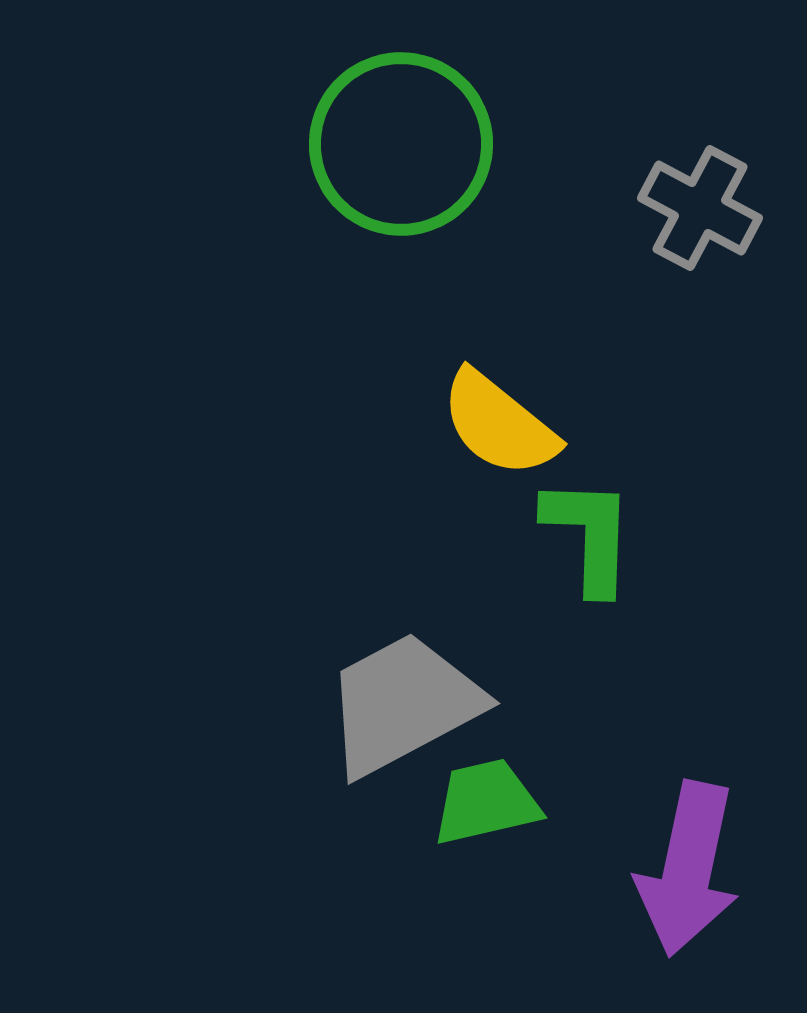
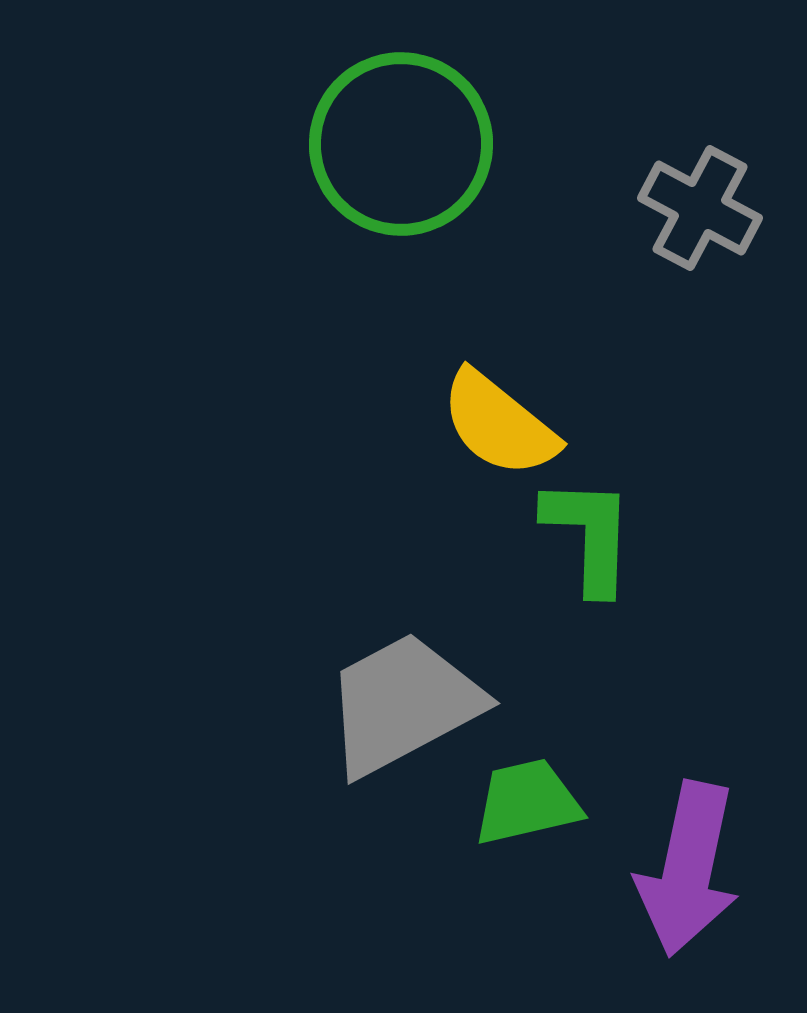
green trapezoid: moved 41 px right
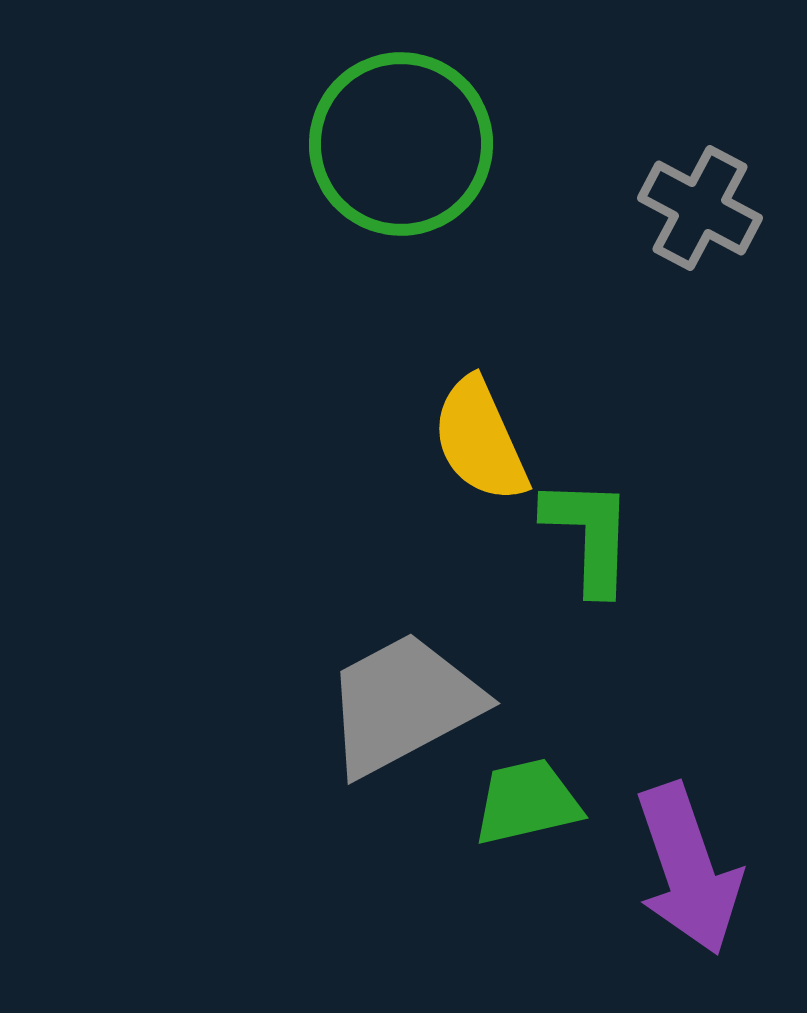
yellow semicircle: moved 19 px left, 16 px down; rotated 27 degrees clockwise
purple arrow: rotated 31 degrees counterclockwise
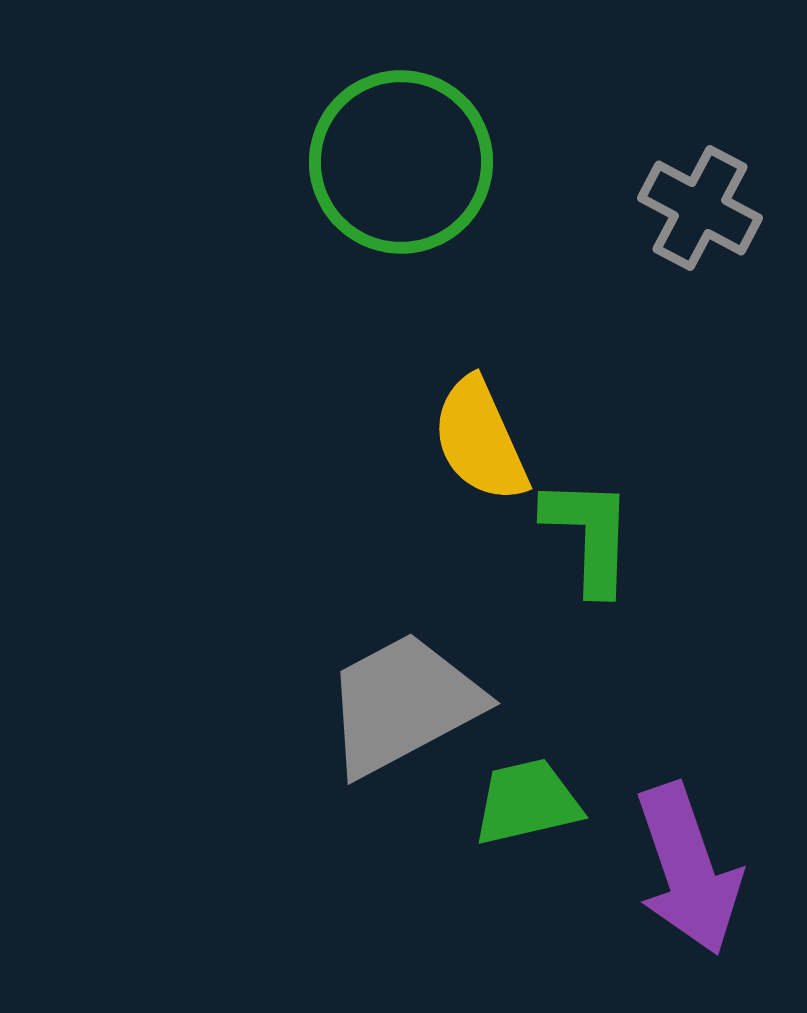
green circle: moved 18 px down
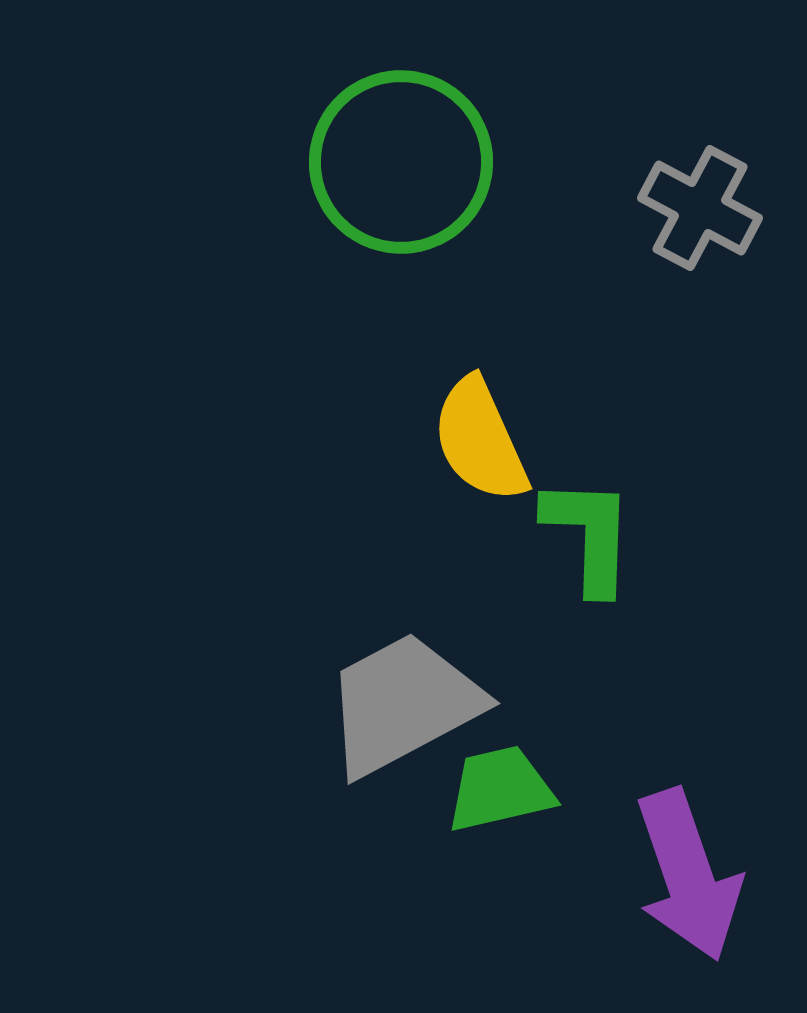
green trapezoid: moved 27 px left, 13 px up
purple arrow: moved 6 px down
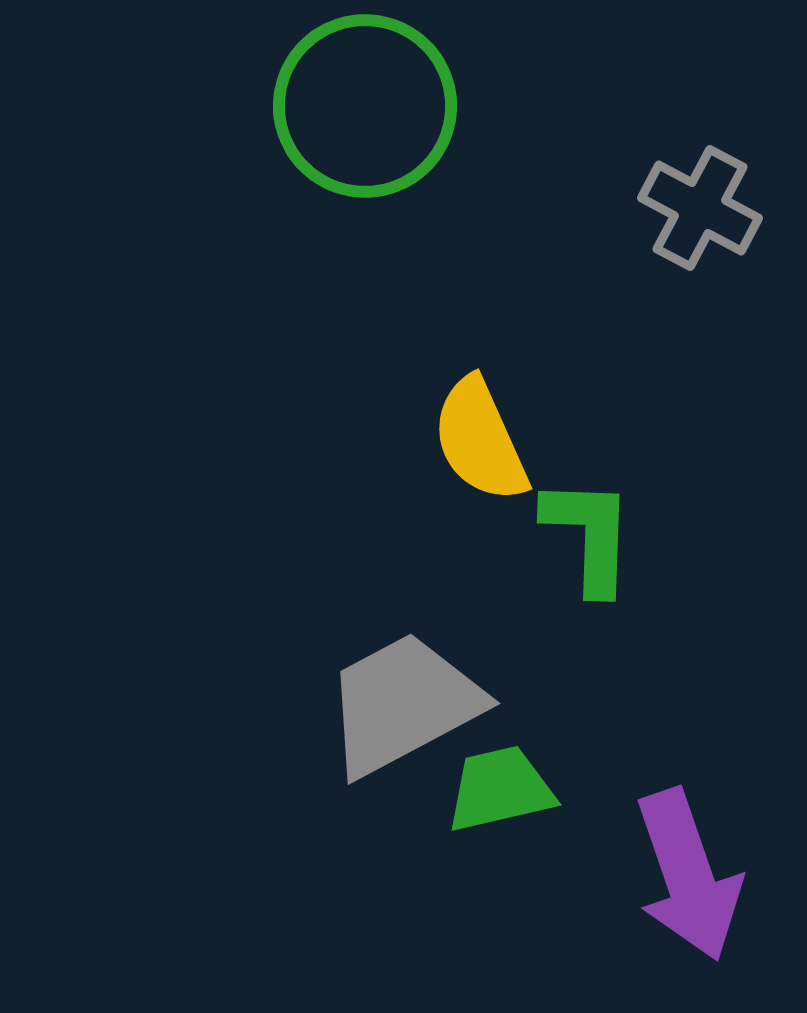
green circle: moved 36 px left, 56 px up
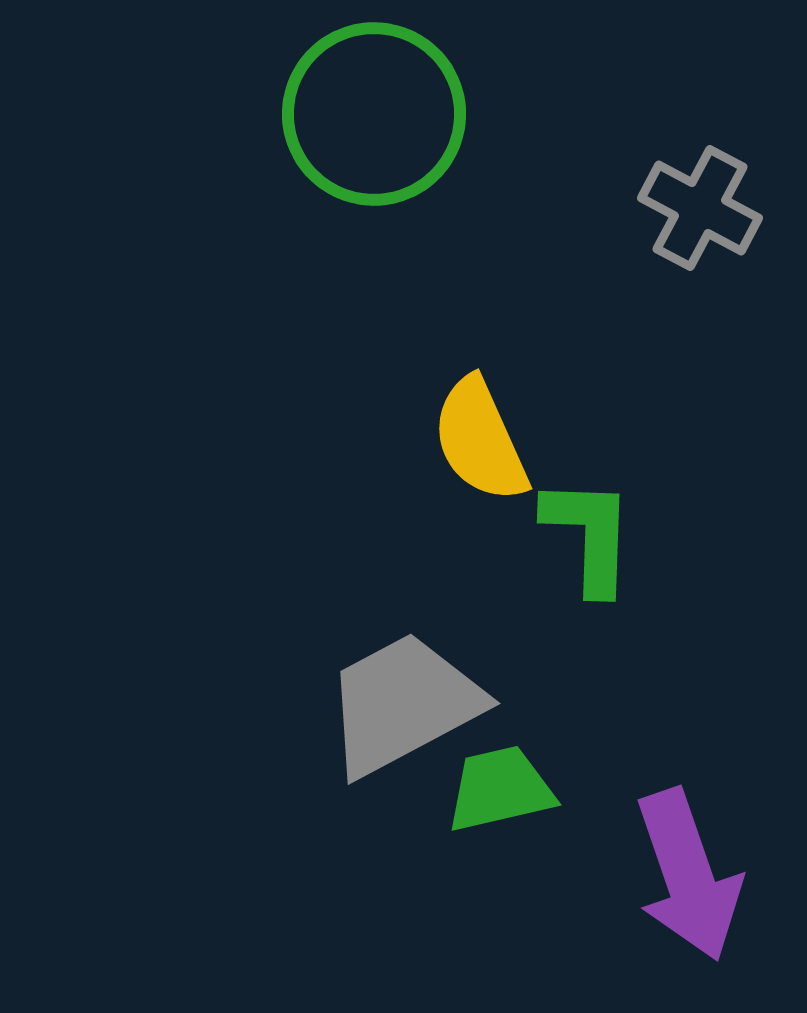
green circle: moved 9 px right, 8 px down
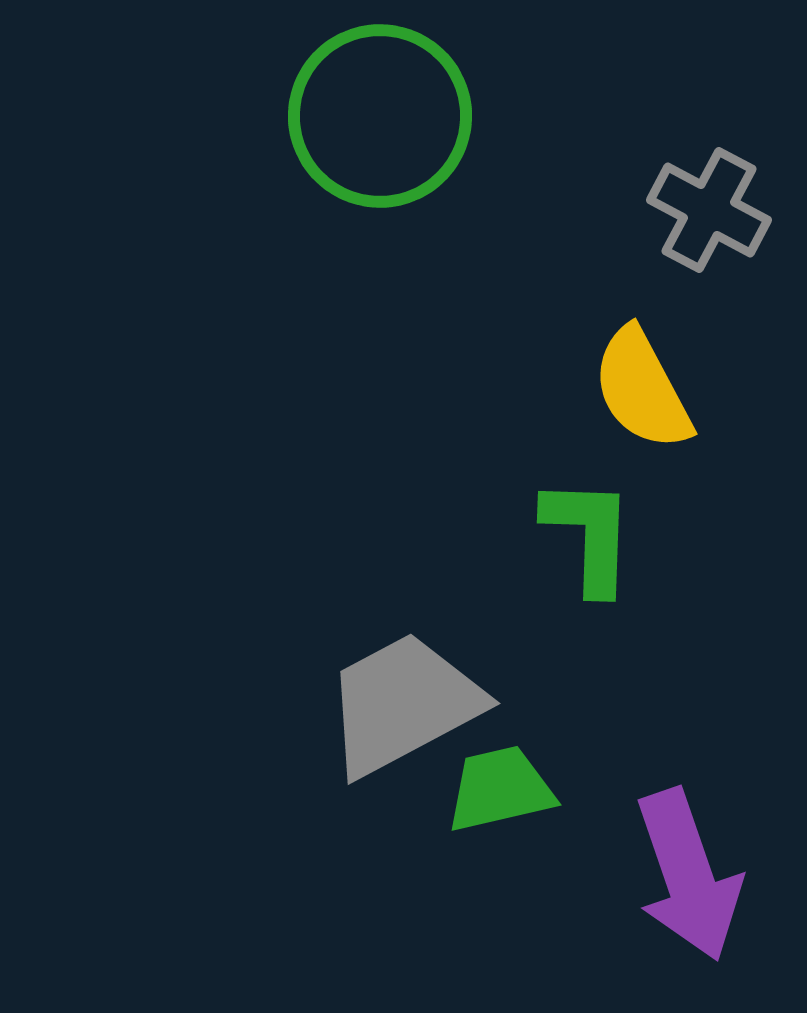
green circle: moved 6 px right, 2 px down
gray cross: moved 9 px right, 2 px down
yellow semicircle: moved 162 px right, 51 px up; rotated 4 degrees counterclockwise
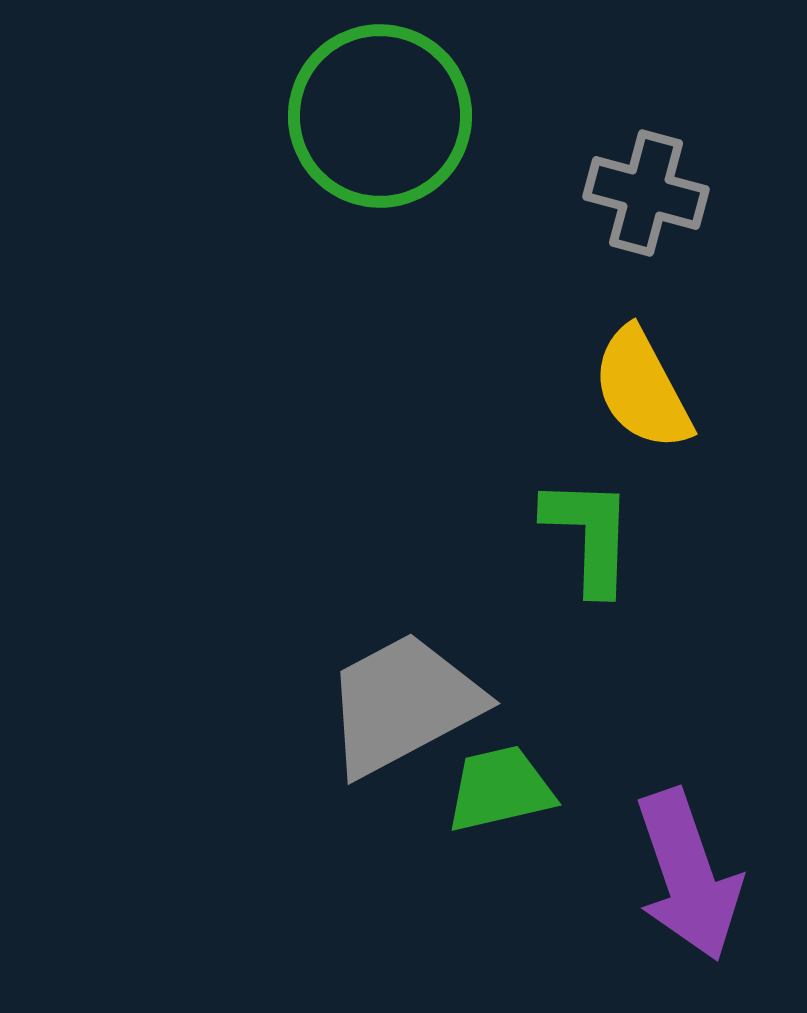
gray cross: moved 63 px left, 17 px up; rotated 13 degrees counterclockwise
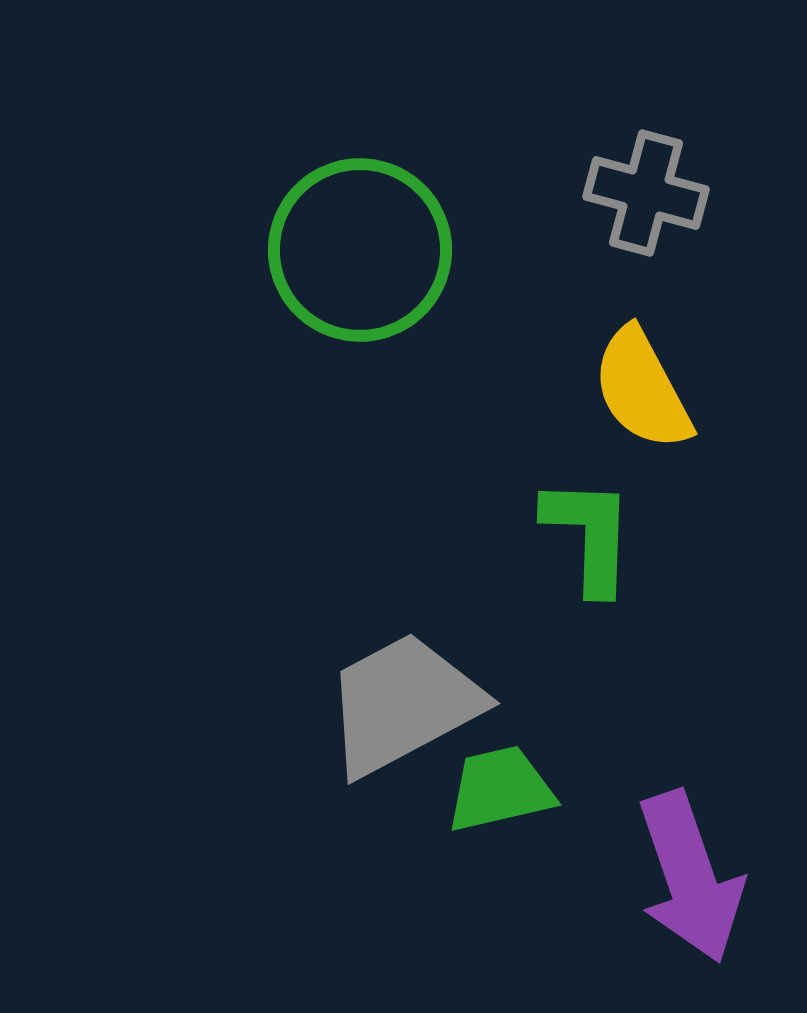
green circle: moved 20 px left, 134 px down
purple arrow: moved 2 px right, 2 px down
